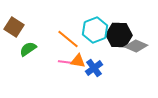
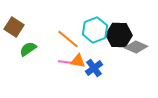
gray diamond: moved 1 px down
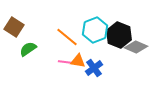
black hexagon: rotated 20 degrees clockwise
orange line: moved 1 px left, 2 px up
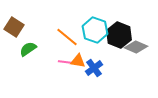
cyan hexagon: rotated 20 degrees counterclockwise
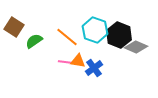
green semicircle: moved 6 px right, 8 px up
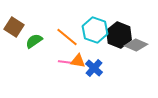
gray diamond: moved 2 px up
blue cross: rotated 12 degrees counterclockwise
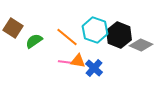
brown square: moved 1 px left, 1 px down
gray diamond: moved 5 px right
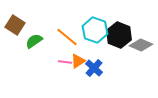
brown square: moved 2 px right, 3 px up
orange triangle: rotated 42 degrees counterclockwise
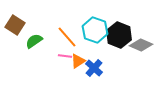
orange line: rotated 10 degrees clockwise
pink line: moved 6 px up
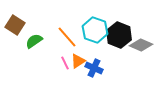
pink line: moved 7 px down; rotated 56 degrees clockwise
blue cross: rotated 18 degrees counterclockwise
